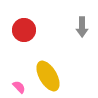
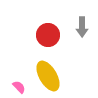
red circle: moved 24 px right, 5 px down
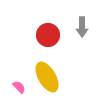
yellow ellipse: moved 1 px left, 1 px down
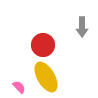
red circle: moved 5 px left, 10 px down
yellow ellipse: moved 1 px left
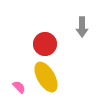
red circle: moved 2 px right, 1 px up
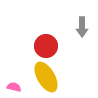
red circle: moved 1 px right, 2 px down
pink semicircle: moved 5 px left; rotated 32 degrees counterclockwise
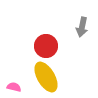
gray arrow: rotated 12 degrees clockwise
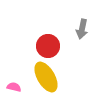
gray arrow: moved 2 px down
red circle: moved 2 px right
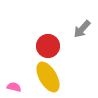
gray arrow: rotated 30 degrees clockwise
yellow ellipse: moved 2 px right
